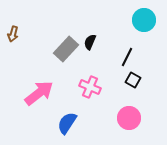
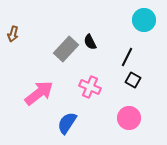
black semicircle: rotated 49 degrees counterclockwise
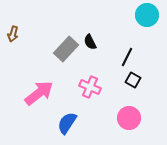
cyan circle: moved 3 px right, 5 px up
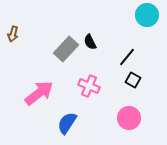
black line: rotated 12 degrees clockwise
pink cross: moved 1 px left, 1 px up
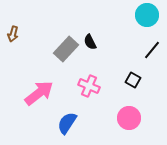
black line: moved 25 px right, 7 px up
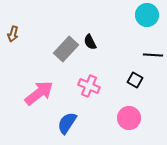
black line: moved 1 px right, 5 px down; rotated 54 degrees clockwise
black square: moved 2 px right
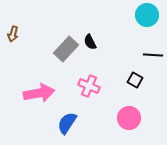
pink arrow: rotated 28 degrees clockwise
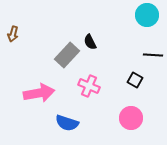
gray rectangle: moved 1 px right, 6 px down
pink circle: moved 2 px right
blue semicircle: rotated 105 degrees counterclockwise
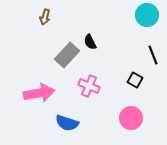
brown arrow: moved 32 px right, 17 px up
black line: rotated 66 degrees clockwise
